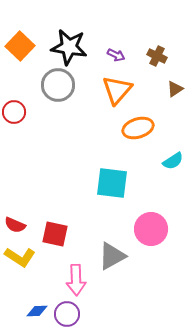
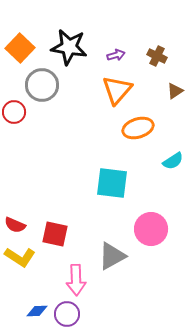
orange square: moved 2 px down
purple arrow: rotated 42 degrees counterclockwise
gray circle: moved 16 px left
brown triangle: moved 2 px down
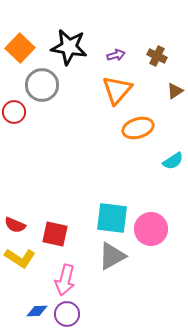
cyan square: moved 35 px down
yellow L-shape: moved 1 px down
pink arrow: moved 11 px left; rotated 16 degrees clockwise
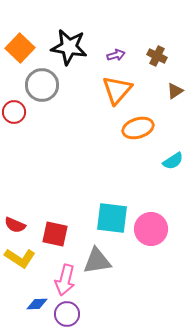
gray triangle: moved 15 px left, 5 px down; rotated 20 degrees clockwise
blue diamond: moved 7 px up
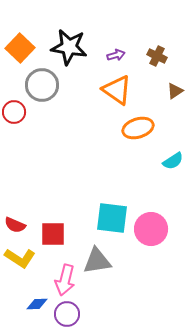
orange triangle: rotated 36 degrees counterclockwise
red square: moved 2 px left; rotated 12 degrees counterclockwise
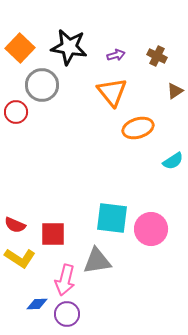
orange triangle: moved 5 px left, 2 px down; rotated 16 degrees clockwise
red circle: moved 2 px right
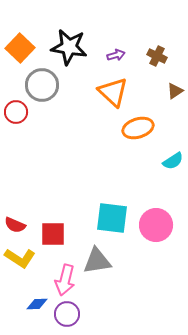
orange triangle: moved 1 px right; rotated 8 degrees counterclockwise
pink circle: moved 5 px right, 4 px up
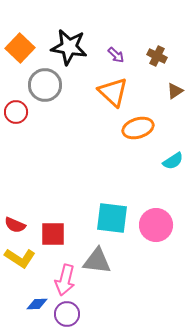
purple arrow: rotated 60 degrees clockwise
gray circle: moved 3 px right
gray triangle: rotated 16 degrees clockwise
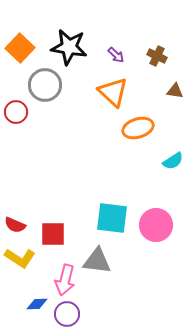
brown triangle: rotated 42 degrees clockwise
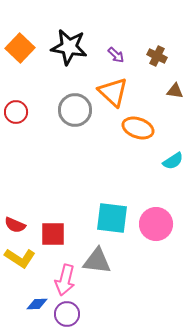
gray circle: moved 30 px right, 25 px down
orange ellipse: rotated 36 degrees clockwise
pink circle: moved 1 px up
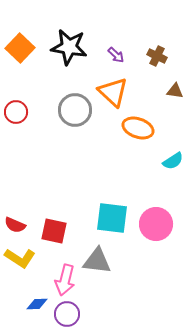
red square: moved 1 px right, 3 px up; rotated 12 degrees clockwise
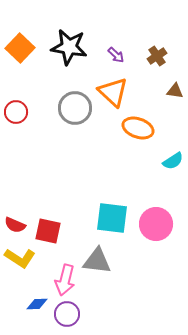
brown cross: rotated 30 degrees clockwise
gray circle: moved 2 px up
red square: moved 6 px left
